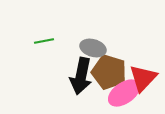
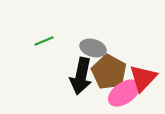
green line: rotated 12 degrees counterclockwise
brown pentagon: rotated 12 degrees clockwise
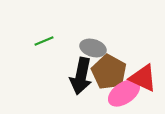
red triangle: rotated 48 degrees counterclockwise
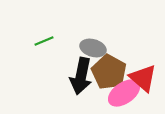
red triangle: rotated 16 degrees clockwise
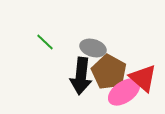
green line: moved 1 px right, 1 px down; rotated 66 degrees clockwise
black arrow: rotated 6 degrees counterclockwise
pink ellipse: moved 1 px up
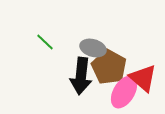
brown pentagon: moved 5 px up
pink ellipse: rotated 24 degrees counterclockwise
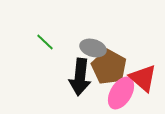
black arrow: moved 1 px left, 1 px down
pink ellipse: moved 3 px left, 1 px down
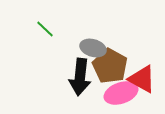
green line: moved 13 px up
brown pentagon: moved 1 px right, 1 px up
red triangle: moved 1 px left, 1 px down; rotated 12 degrees counterclockwise
pink ellipse: rotated 40 degrees clockwise
